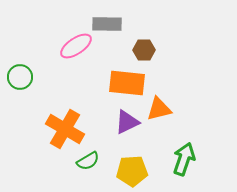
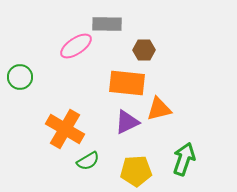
yellow pentagon: moved 4 px right
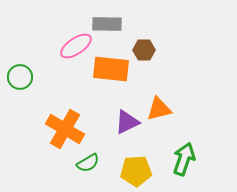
orange rectangle: moved 16 px left, 14 px up
green semicircle: moved 2 px down
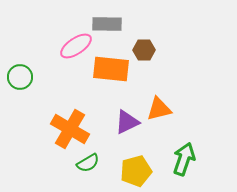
orange cross: moved 5 px right
yellow pentagon: rotated 12 degrees counterclockwise
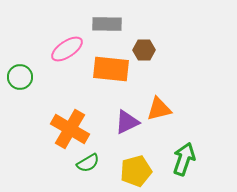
pink ellipse: moved 9 px left, 3 px down
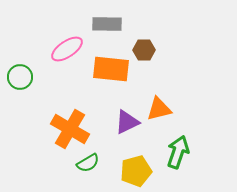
green arrow: moved 6 px left, 7 px up
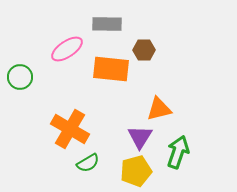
purple triangle: moved 13 px right, 15 px down; rotated 32 degrees counterclockwise
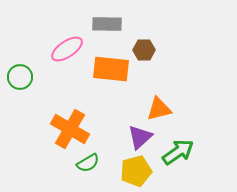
purple triangle: rotated 16 degrees clockwise
green arrow: rotated 36 degrees clockwise
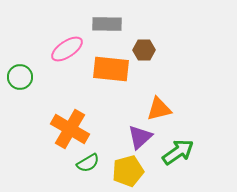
yellow pentagon: moved 8 px left
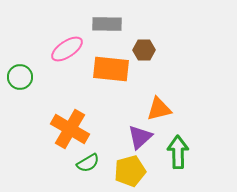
green arrow: rotated 56 degrees counterclockwise
yellow pentagon: moved 2 px right
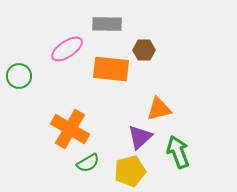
green circle: moved 1 px left, 1 px up
green arrow: rotated 20 degrees counterclockwise
